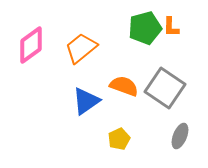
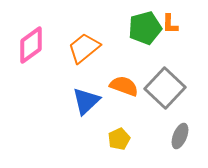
orange L-shape: moved 1 px left, 3 px up
orange trapezoid: moved 3 px right
gray square: rotated 9 degrees clockwise
blue triangle: rotated 8 degrees counterclockwise
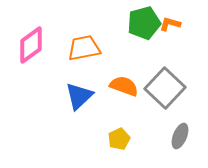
orange L-shape: rotated 105 degrees clockwise
green pentagon: moved 1 px left, 5 px up
orange trapezoid: rotated 28 degrees clockwise
blue triangle: moved 7 px left, 5 px up
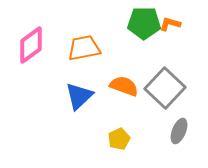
green pentagon: rotated 16 degrees clockwise
gray ellipse: moved 1 px left, 5 px up
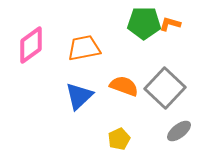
gray ellipse: rotated 30 degrees clockwise
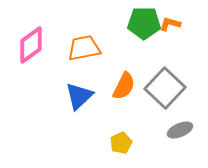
orange semicircle: rotated 96 degrees clockwise
gray ellipse: moved 1 px right, 1 px up; rotated 15 degrees clockwise
yellow pentagon: moved 2 px right, 4 px down
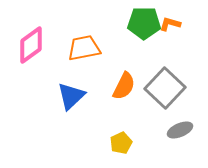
blue triangle: moved 8 px left
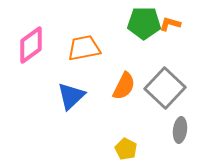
gray ellipse: rotated 60 degrees counterclockwise
yellow pentagon: moved 5 px right, 6 px down; rotated 20 degrees counterclockwise
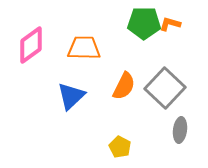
orange trapezoid: rotated 12 degrees clockwise
yellow pentagon: moved 6 px left, 2 px up
